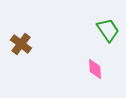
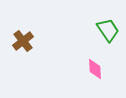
brown cross: moved 2 px right, 3 px up; rotated 15 degrees clockwise
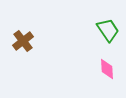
pink diamond: moved 12 px right
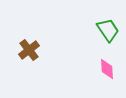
brown cross: moved 6 px right, 9 px down
